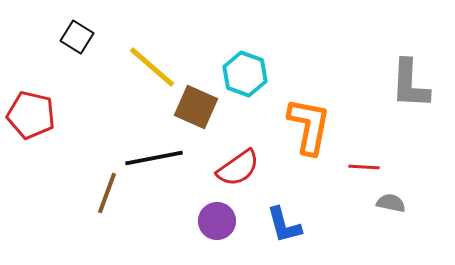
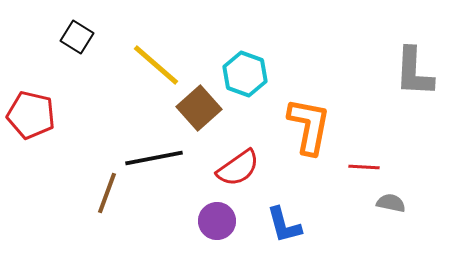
yellow line: moved 4 px right, 2 px up
gray L-shape: moved 4 px right, 12 px up
brown square: moved 3 px right, 1 px down; rotated 24 degrees clockwise
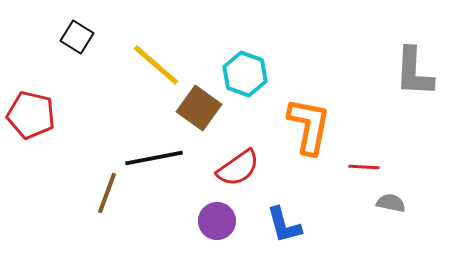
brown square: rotated 12 degrees counterclockwise
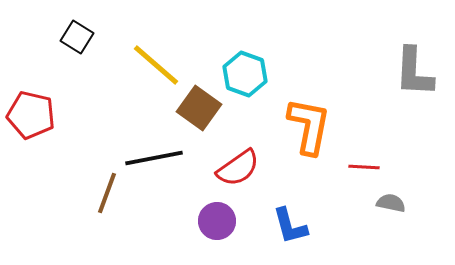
blue L-shape: moved 6 px right, 1 px down
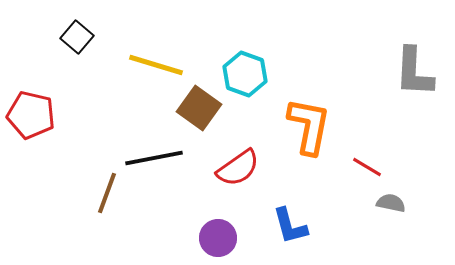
black square: rotated 8 degrees clockwise
yellow line: rotated 24 degrees counterclockwise
red line: moved 3 px right; rotated 28 degrees clockwise
purple circle: moved 1 px right, 17 px down
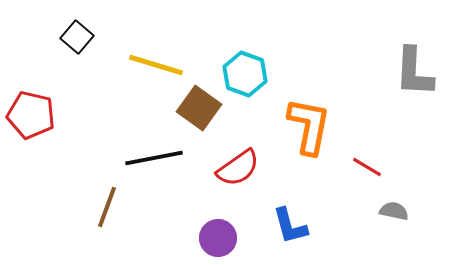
brown line: moved 14 px down
gray semicircle: moved 3 px right, 8 px down
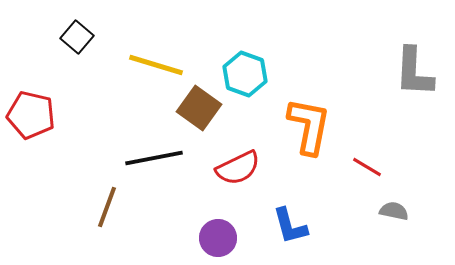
red semicircle: rotated 9 degrees clockwise
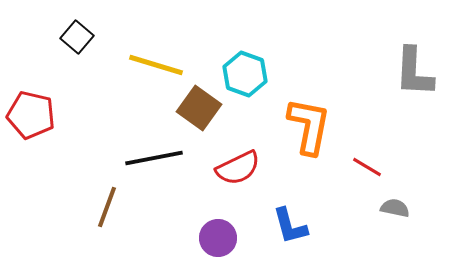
gray semicircle: moved 1 px right, 3 px up
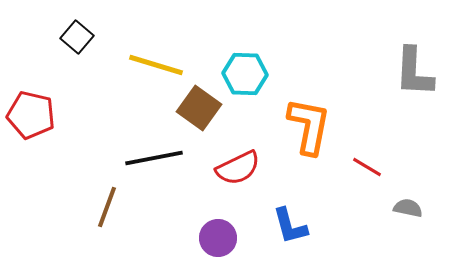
cyan hexagon: rotated 18 degrees counterclockwise
gray semicircle: moved 13 px right
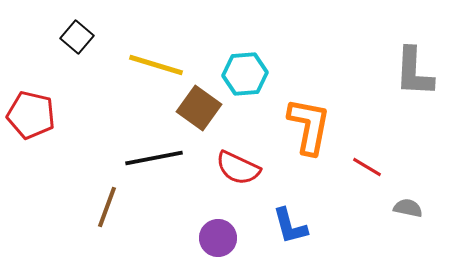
cyan hexagon: rotated 6 degrees counterclockwise
red semicircle: rotated 51 degrees clockwise
